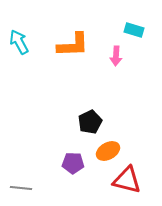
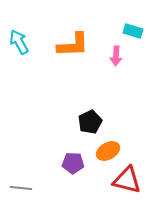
cyan rectangle: moved 1 px left, 1 px down
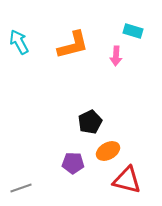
orange L-shape: rotated 12 degrees counterclockwise
gray line: rotated 25 degrees counterclockwise
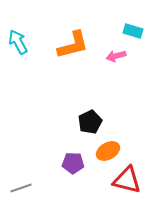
cyan arrow: moved 1 px left
pink arrow: rotated 72 degrees clockwise
